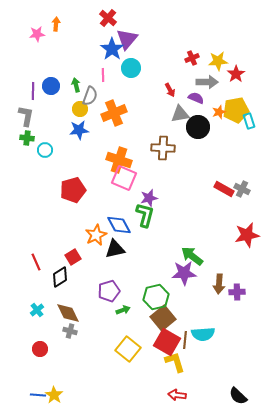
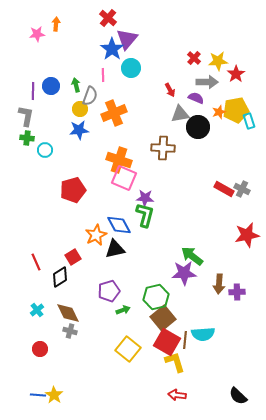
red cross at (192, 58): moved 2 px right; rotated 24 degrees counterclockwise
purple star at (149, 198): moved 4 px left; rotated 18 degrees clockwise
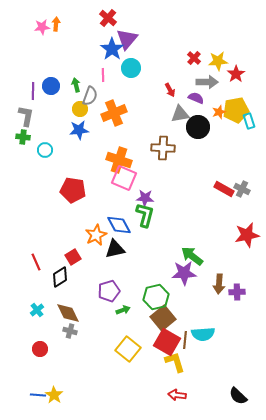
pink star at (37, 34): moved 5 px right, 7 px up
green cross at (27, 138): moved 4 px left, 1 px up
red pentagon at (73, 190): rotated 25 degrees clockwise
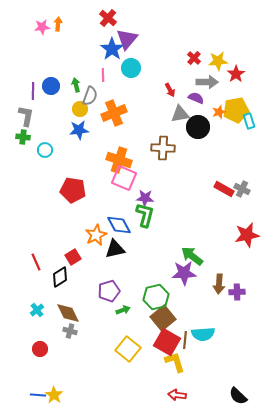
orange arrow at (56, 24): moved 2 px right
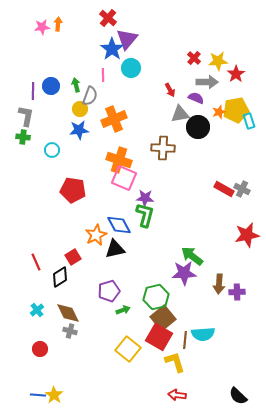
orange cross at (114, 113): moved 6 px down
cyan circle at (45, 150): moved 7 px right
red square at (167, 342): moved 8 px left, 5 px up
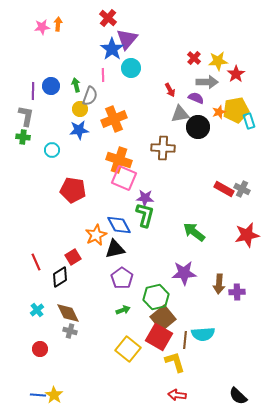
green arrow at (192, 256): moved 2 px right, 24 px up
purple pentagon at (109, 291): moved 13 px right, 13 px up; rotated 20 degrees counterclockwise
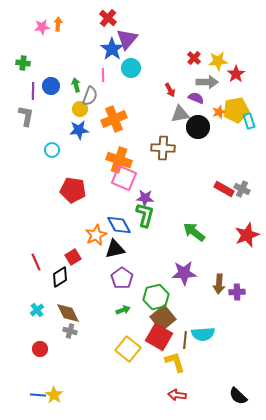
green cross at (23, 137): moved 74 px up
red star at (247, 235): rotated 10 degrees counterclockwise
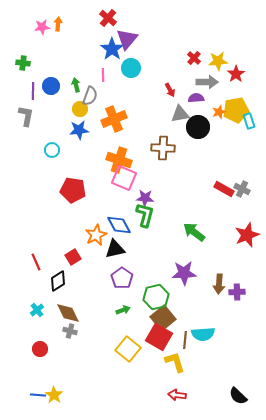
purple semicircle at (196, 98): rotated 28 degrees counterclockwise
black diamond at (60, 277): moved 2 px left, 4 px down
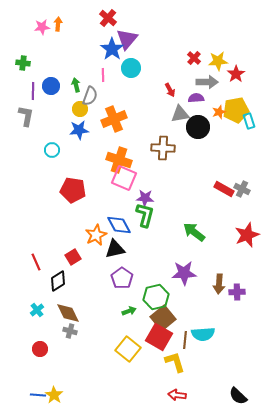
green arrow at (123, 310): moved 6 px right, 1 px down
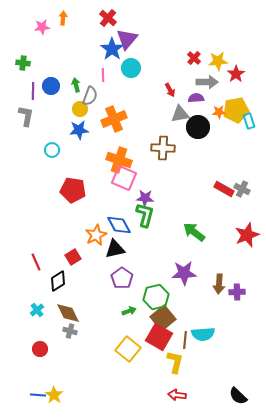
orange arrow at (58, 24): moved 5 px right, 6 px up
orange star at (219, 112): rotated 16 degrees clockwise
yellow L-shape at (175, 362): rotated 30 degrees clockwise
